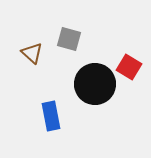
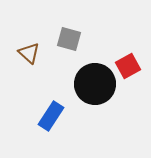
brown triangle: moved 3 px left
red square: moved 1 px left, 1 px up; rotated 30 degrees clockwise
blue rectangle: rotated 44 degrees clockwise
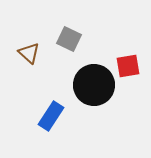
gray square: rotated 10 degrees clockwise
red square: rotated 20 degrees clockwise
black circle: moved 1 px left, 1 px down
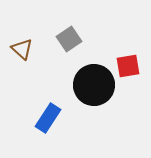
gray square: rotated 30 degrees clockwise
brown triangle: moved 7 px left, 4 px up
blue rectangle: moved 3 px left, 2 px down
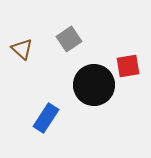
blue rectangle: moved 2 px left
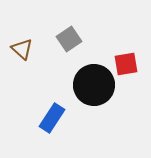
red square: moved 2 px left, 2 px up
blue rectangle: moved 6 px right
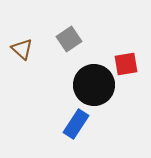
blue rectangle: moved 24 px right, 6 px down
